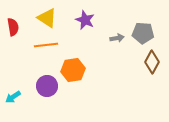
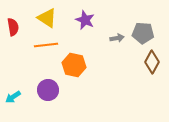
orange hexagon: moved 1 px right, 5 px up; rotated 20 degrees clockwise
purple circle: moved 1 px right, 4 px down
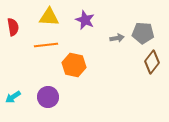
yellow triangle: moved 2 px right, 1 px up; rotated 30 degrees counterclockwise
brown diamond: rotated 10 degrees clockwise
purple circle: moved 7 px down
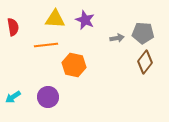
yellow triangle: moved 6 px right, 2 px down
brown diamond: moved 7 px left
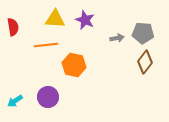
cyan arrow: moved 2 px right, 4 px down
